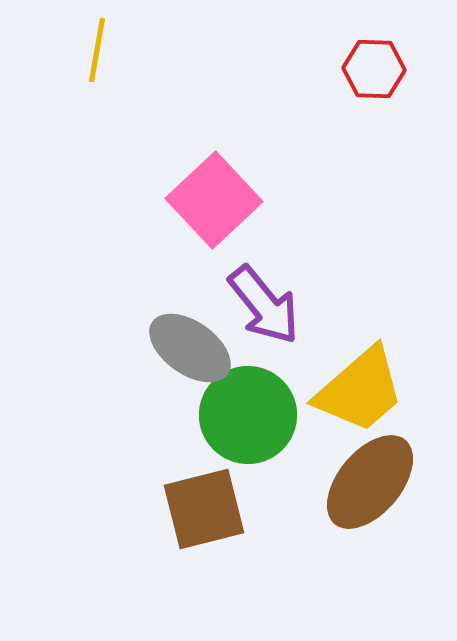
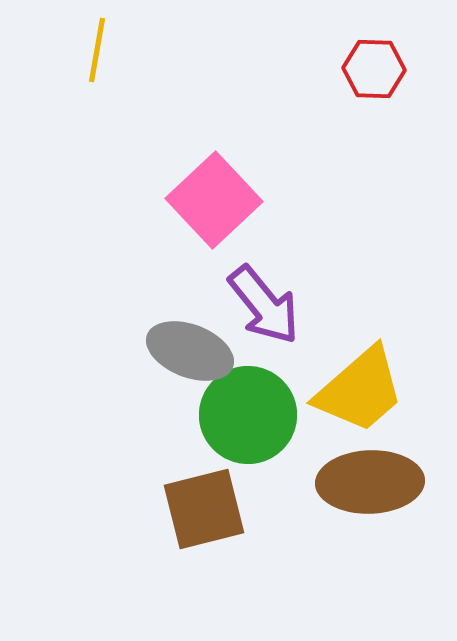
gray ellipse: moved 3 px down; rotated 14 degrees counterclockwise
brown ellipse: rotated 48 degrees clockwise
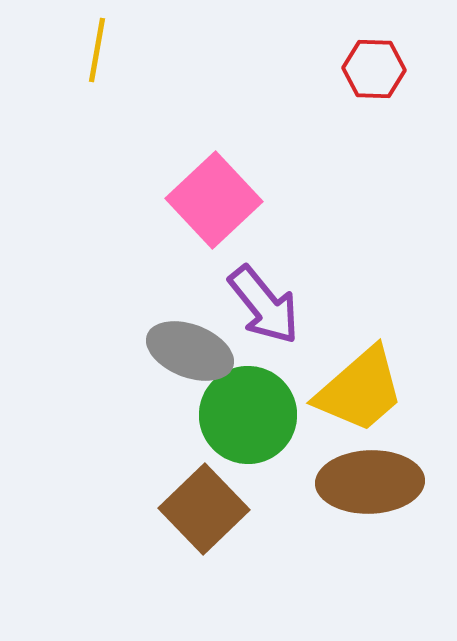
brown square: rotated 30 degrees counterclockwise
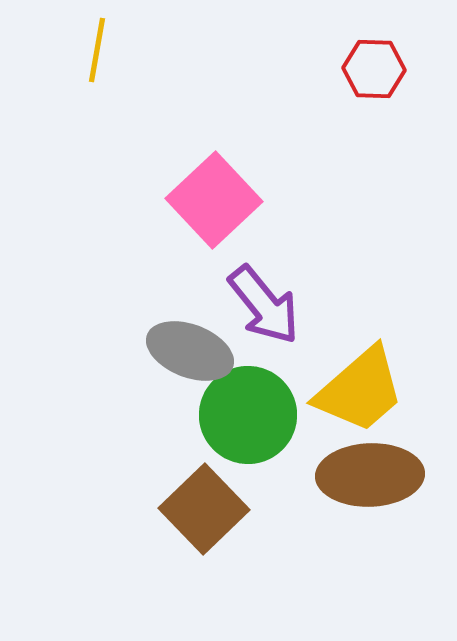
brown ellipse: moved 7 px up
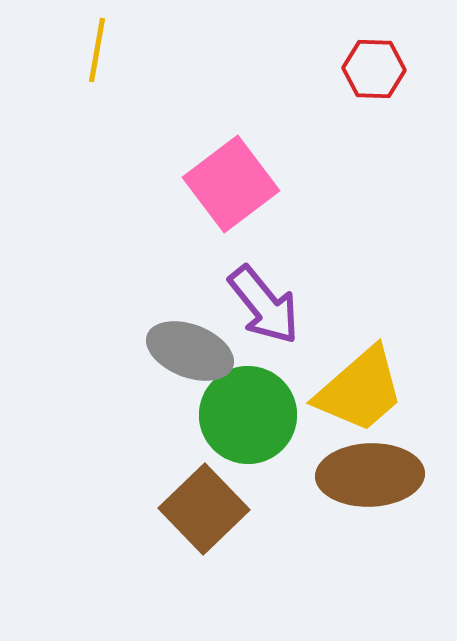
pink square: moved 17 px right, 16 px up; rotated 6 degrees clockwise
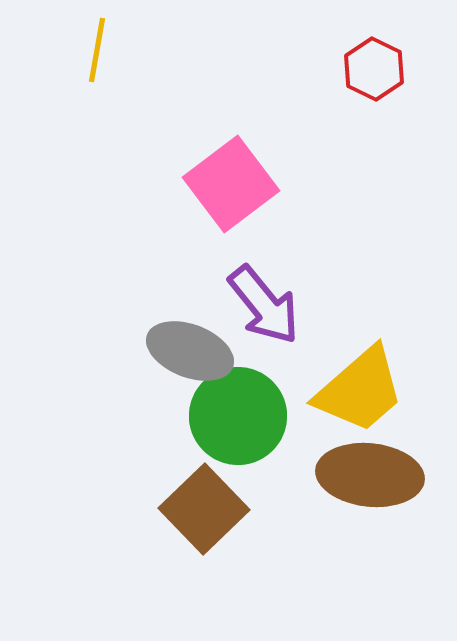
red hexagon: rotated 24 degrees clockwise
green circle: moved 10 px left, 1 px down
brown ellipse: rotated 8 degrees clockwise
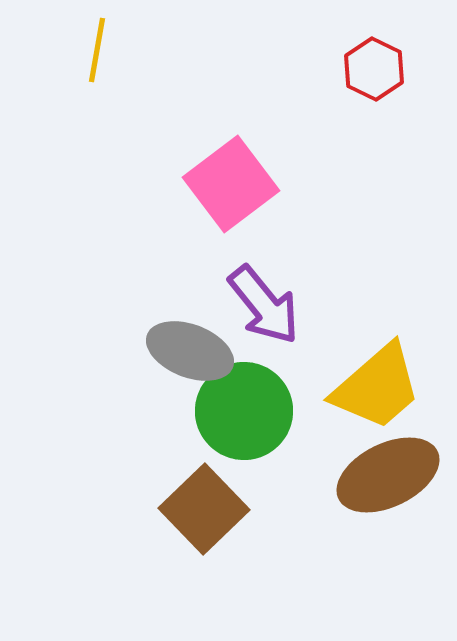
yellow trapezoid: moved 17 px right, 3 px up
green circle: moved 6 px right, 5 px up
brown ellipse: moved 18 px right; rotated 32 degrees counterclockwise
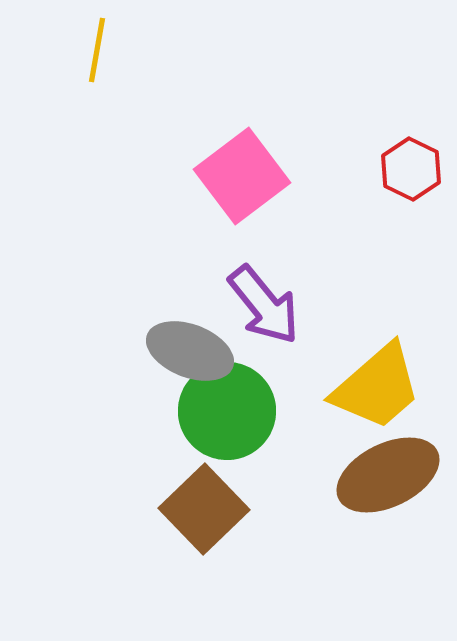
red hexagon: moved 37 px right, 100 px down
pink square: moved 11 px right, 8 px up
green circle: moved 17 px left
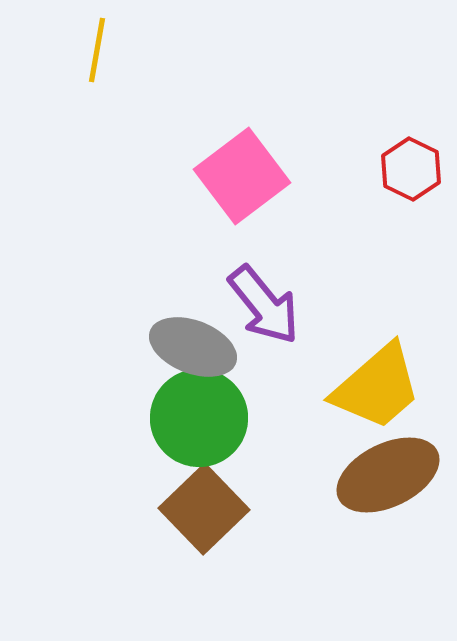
gray ellipse: moved 3 px right, 4 px up
green circle: moved 28 px left, 7 px down
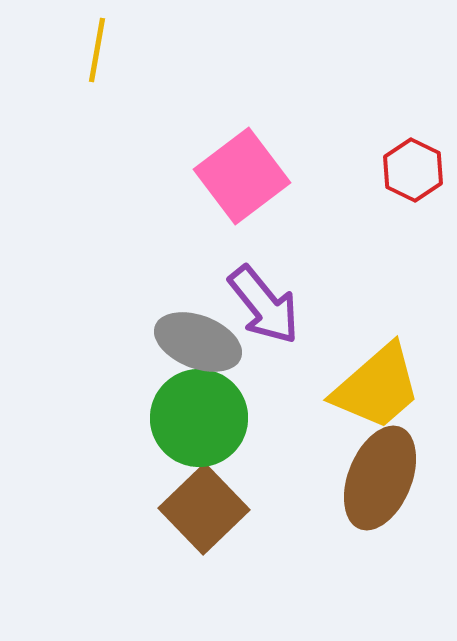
red hexagon: moved 2 px right, 1 px down
gray ellipse: moved 5 px right, 5 px up
brown ellipse: moved 8 px left, 3 px down; rotated 42 degrees counterclockwise
